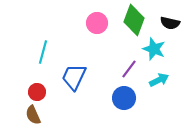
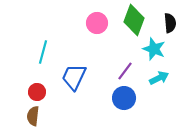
black semicircle: rotated 108 degrees counterclockwise
purple line: moved 4 px left, 2 px down
cyan arrow: moved 2 px up
brown semicircle: moved 1 px down; rotated 30 degrees clockwise
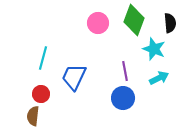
pink circle: moved 1 px right
cyan line: moved 6 px down
purple line: rotated 48 degrees counterclockwise
red circle: moved 4 px right, 2 px down
blue circle: moved 1 px left
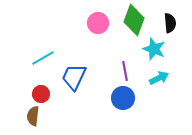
cyan line: rotated 45 degrees clockwise
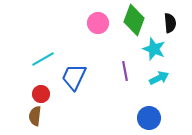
cyan line: moved 1 px down
blue circle: moved 26 px right, 20 px down
brown semicircle: moved 2 px right
